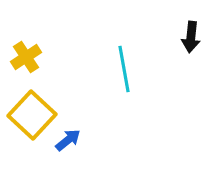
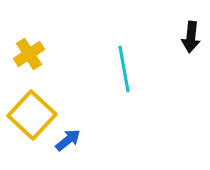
yellow cross: moved 3 px right, 3 px up
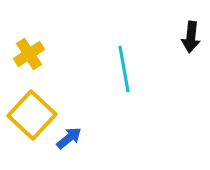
blue arrow: moved 1 px right, 2 px up
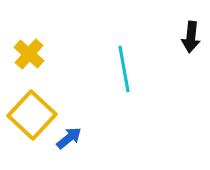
yellow cross: rotated 16 degrees counterclockwise
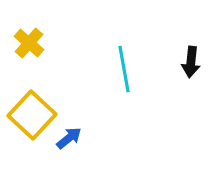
black arrow: moved 25 px down
yellow cross: moved 11 px up
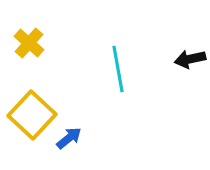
black arrow: moved 1 px left, 3 px up; rotated 72 degrees clockwise
cyan line: moved 6 px left
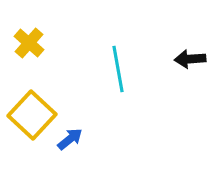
black arrow: rotated 8 degrees clockwise
blue arrow: moved 1 px right, 1 px down
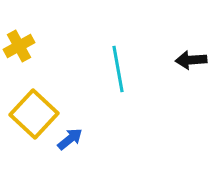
yellow cross: moved 10 px left, 3 px down; rotated 20 degrees clockwise
black arrow: moved 1 px right, 1 px down
yellow square: moved 2 px right, 1 px up
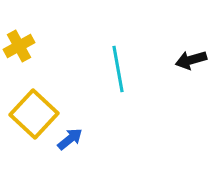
black arrow: rotated 12 degrees counterclockwise
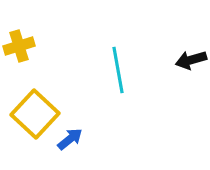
yellow cross: rotated 12 degrees clockwise
cyan line: moved 1 px down
yellow square: moved 1 px right
